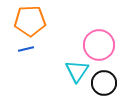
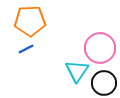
pink circle: moved 1 px right, 3 px down
blue line: rotated 14 degrees counterclockwise
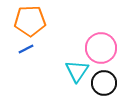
pink circle: moved 1 px right
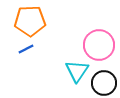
pink circle: moved 2 px left, 3 px up
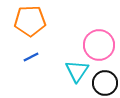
blue line: moved 5 px right, 8 px down
black circle: moved 1 px right
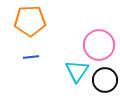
blue line: rotated 21 degrees clockwise
black circle: moved 3 px up
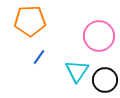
pink circle: moved 9 px up
blue line: moved 8 px right; rotated 49 degrees counterclockwise
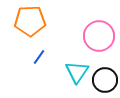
cyan triangle: moved 1 px down
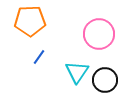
pink circle: moved 2 px up
